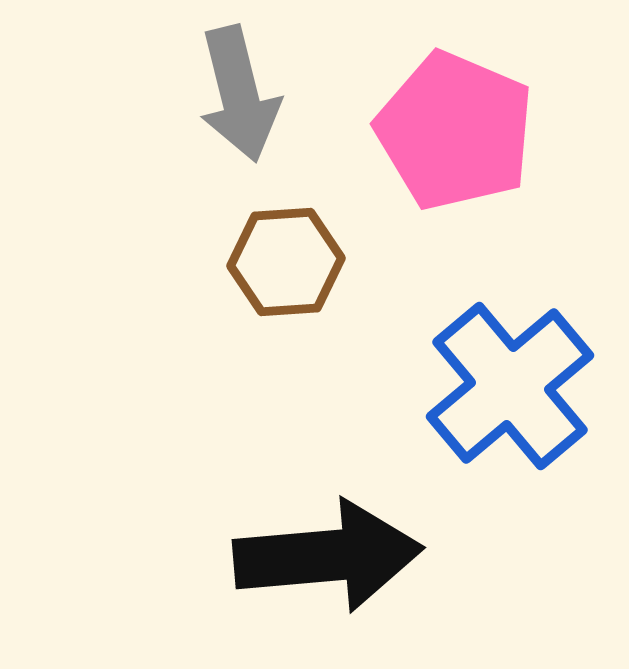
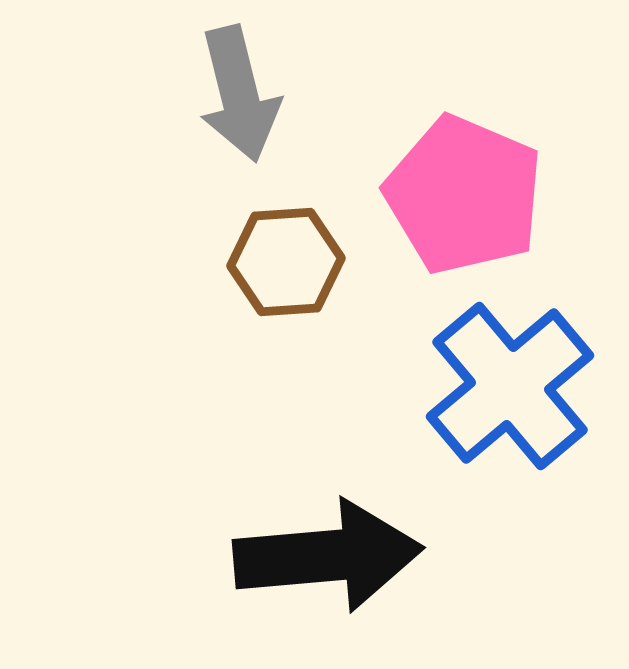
pink pentagon: moved 9 px right, 64 px down
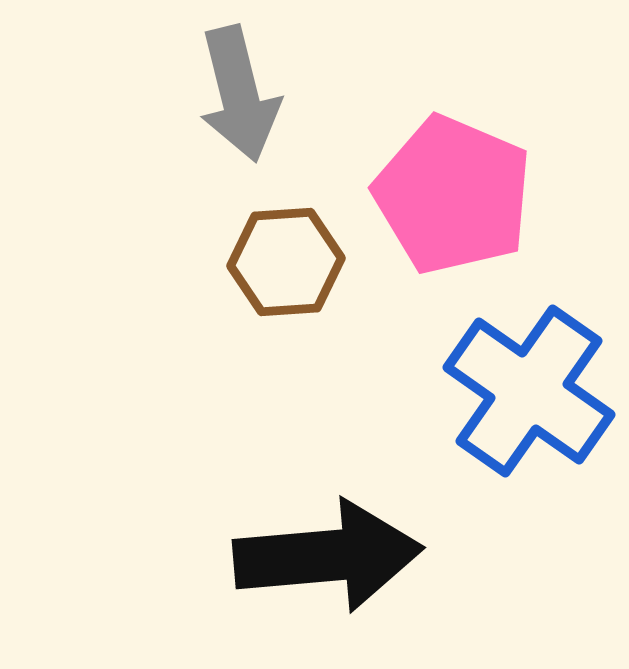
pink pentagon: moved 11 px left
blue cross: moved 19 px right, 5 px down; rotated 15 degrees counterclockwise
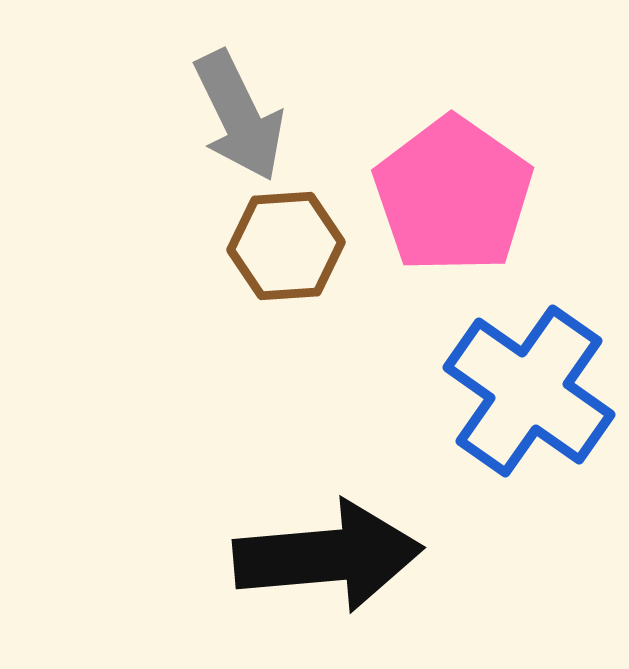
gray arrow: moved 22 px down; rotated 12 degrees counterclockwise
pink pentagon: rotated 12 degrees clockwise
brown hexagon: moved 16 px up
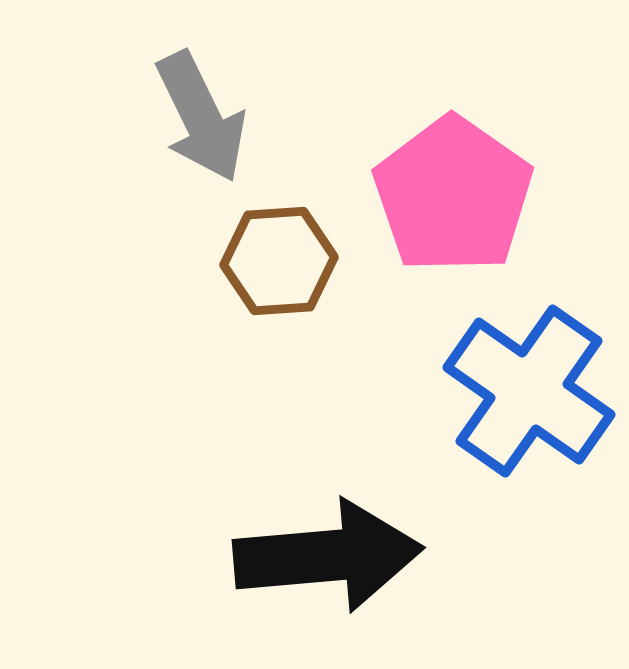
gray arrow: moved 38 px left, 1 px down
brown hexagon: moved 7 px left, 15 px down
